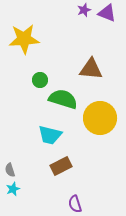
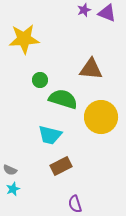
yellow circle: moved 1 px right, 1 px up
gray semicircle: rotated 48 degrees counterclockwise
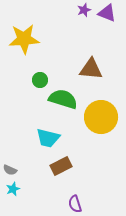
cyan trapezoid: moved 2 px left, 3 px down
